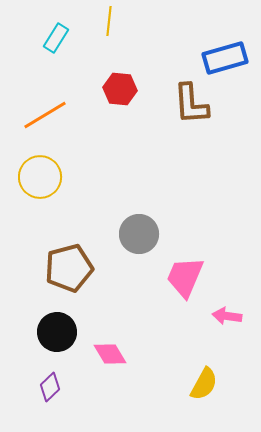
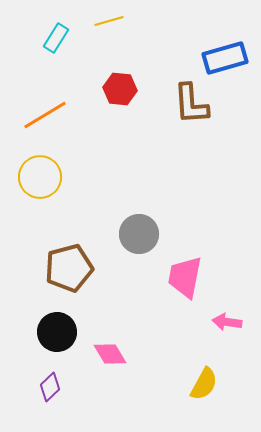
yellow line: rotated 68 degrees clockwise
pink trapezoid: rotated 12 degrees counterclockwise
pink arrow: moved 6 px down
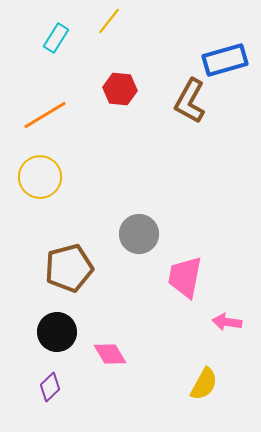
yellow line: rotated 36 degrees counterclockwise
blue rectangle: moved 2 px down
brown L-shape: moved 1 px left, 3 px up; rotated 33 degrees clockwise
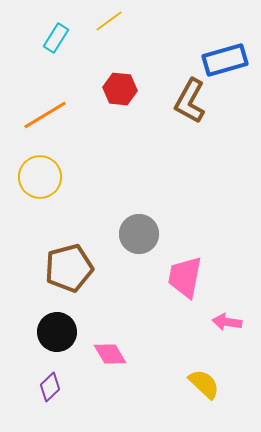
yellow line: rotated 16 degrees clockwise
yellow semicircle: rotated 76 degrees counterclockwise
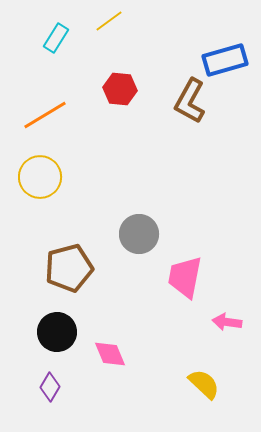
pink diamond: rotated 8 degrees clockwise
purple diamond: rotated 16 degrees counterclockwise
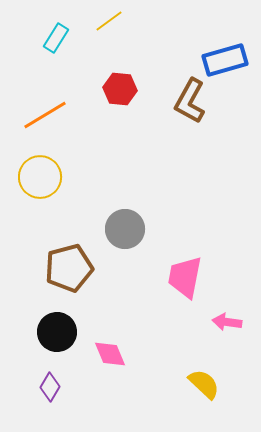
gray circle: moved 14 px left, 5 px up
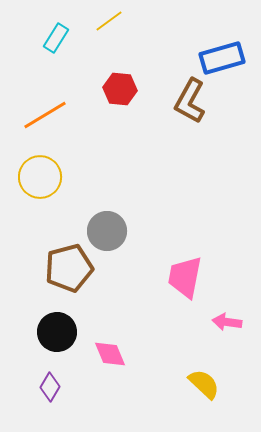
blue rectangle: moved 3 px left, 2 px up
gray circle: moved 18 px left, 2 px down
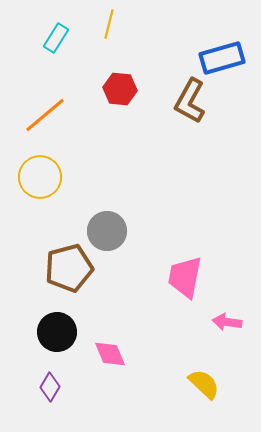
yellow line: moved 3 px down; rotated 40 degrees counterclockwise
orange line: rotated 9 degrees counterclockwise
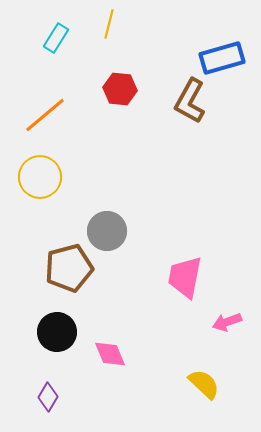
pink arrow: rotated 28 degrees counterclockwise
purple diamond: moved 2 px left, 10 px down
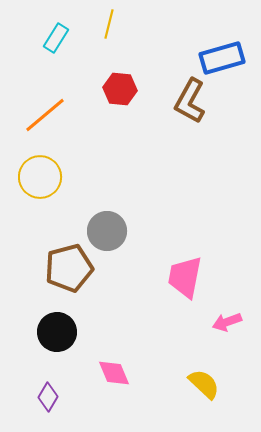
pink diamond: moved 4 px right, 19 px down
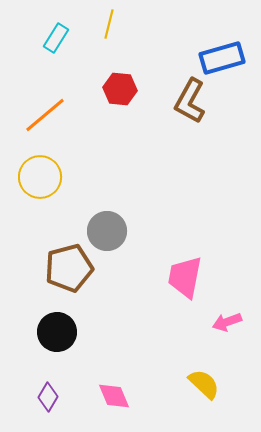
pink diamond: moved 23 px down
